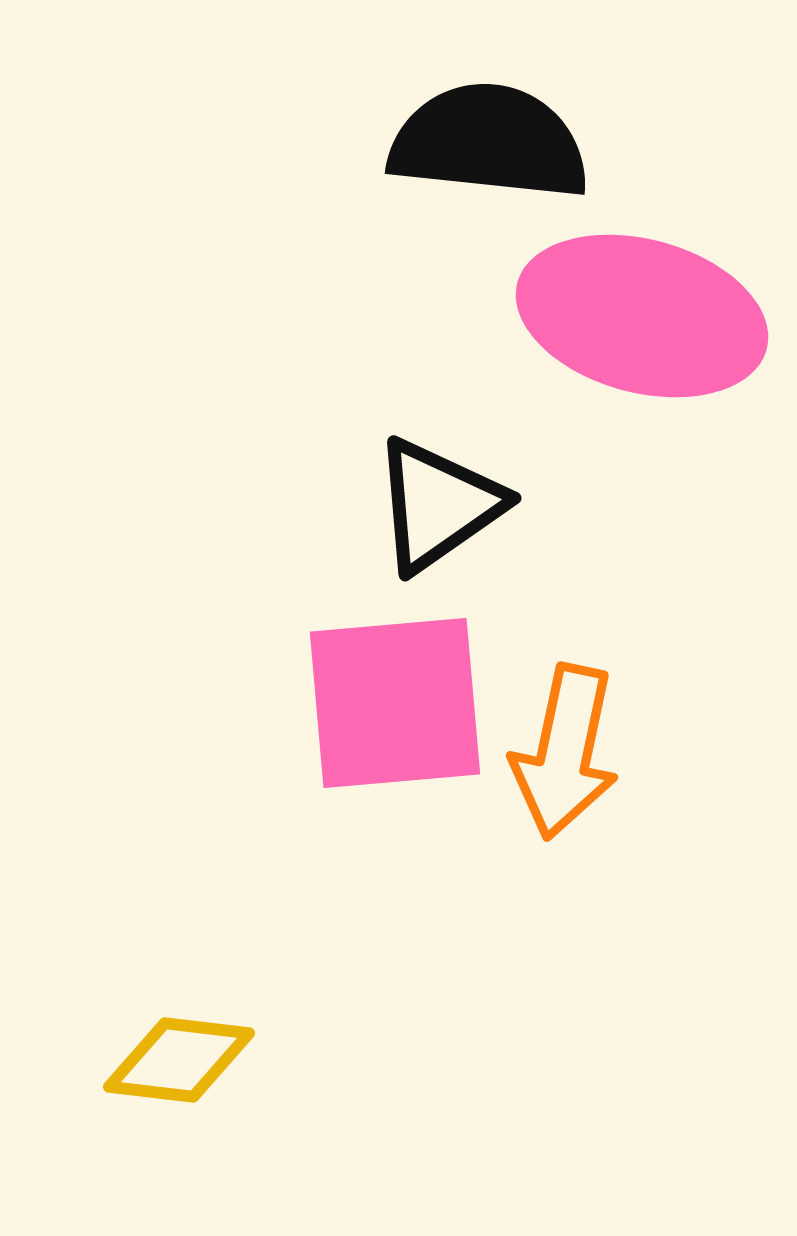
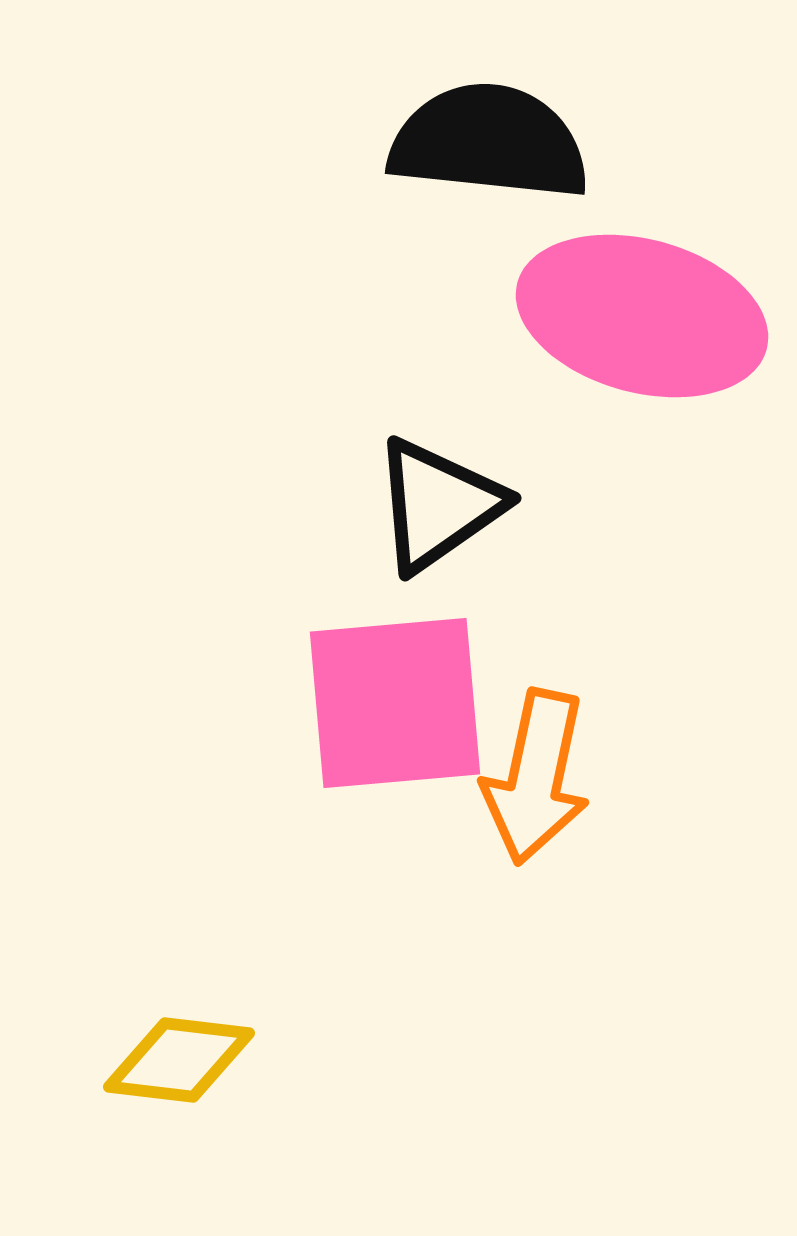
orange arrow: moved 29 px left, 25 px down
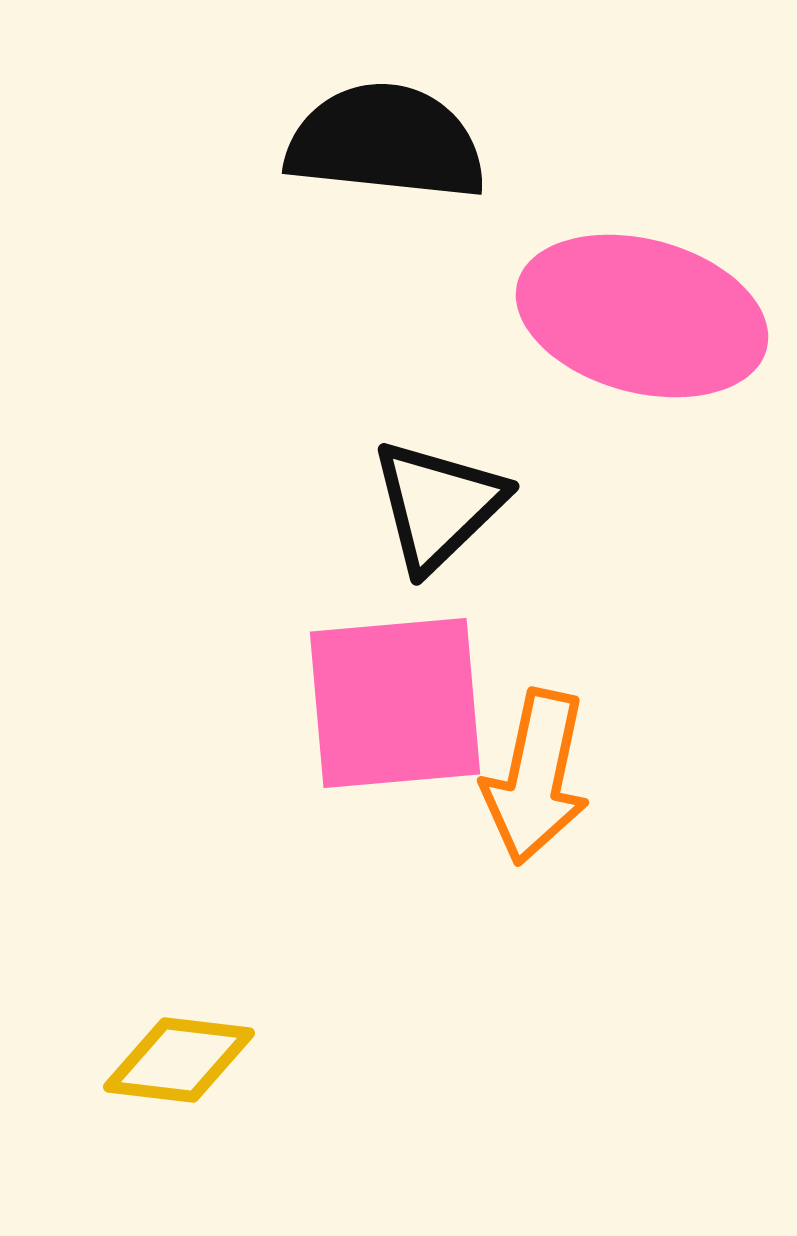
black semicircle: moved 103 px left
black triangle: rotated 9 degrees counterclockwise
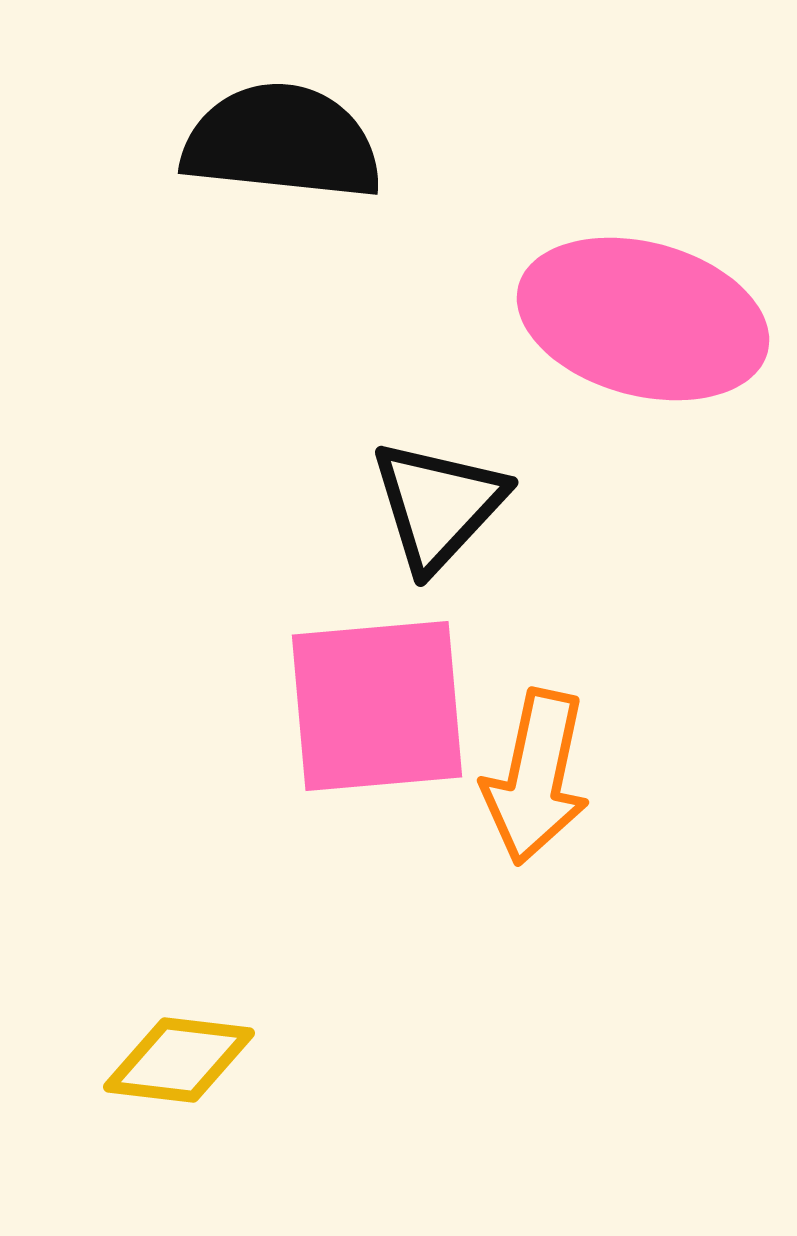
black semicircle: moved 104 px left
pink ellipse: moved 1 px right, 3 px down
black triangle: rotated 3 degrees counterclockwise
pink square: moved 18 px left, 3 px down
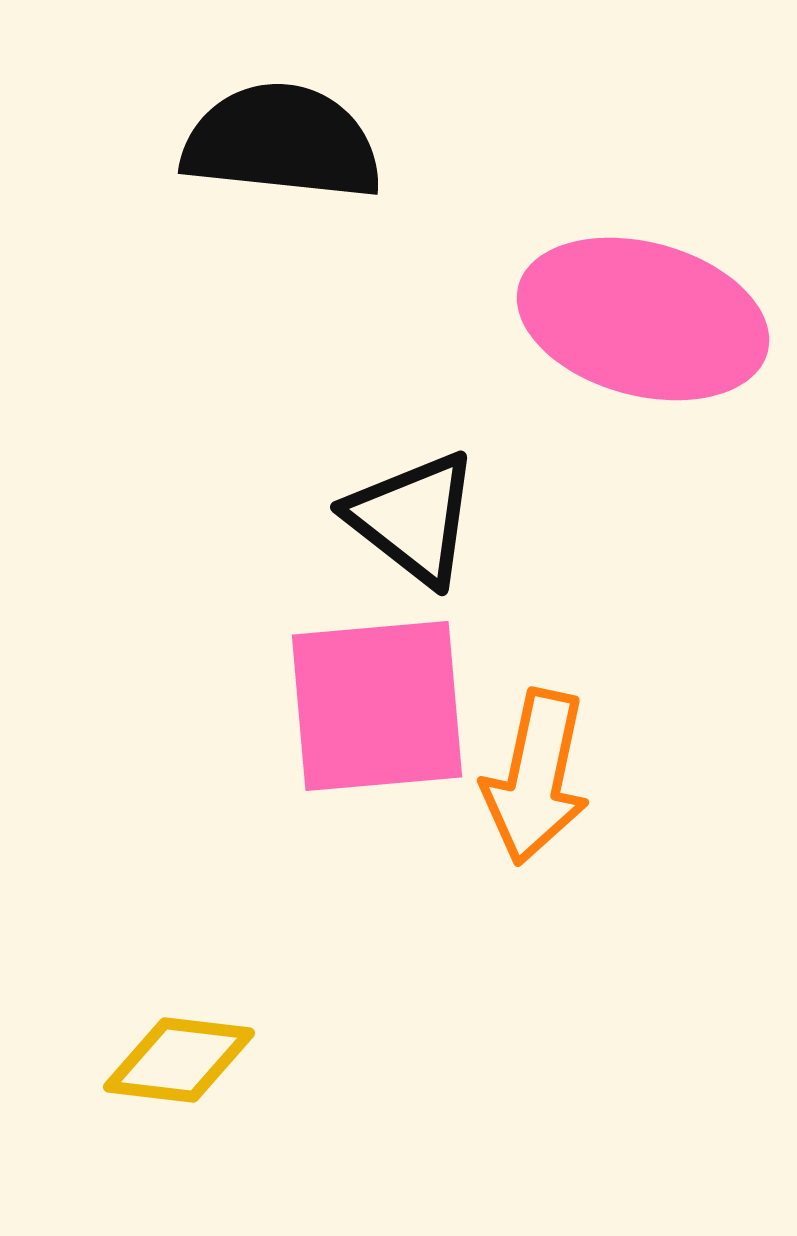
black triangle: moved 25 px left, 13 px down; rotated 35 degrees counterclockwise
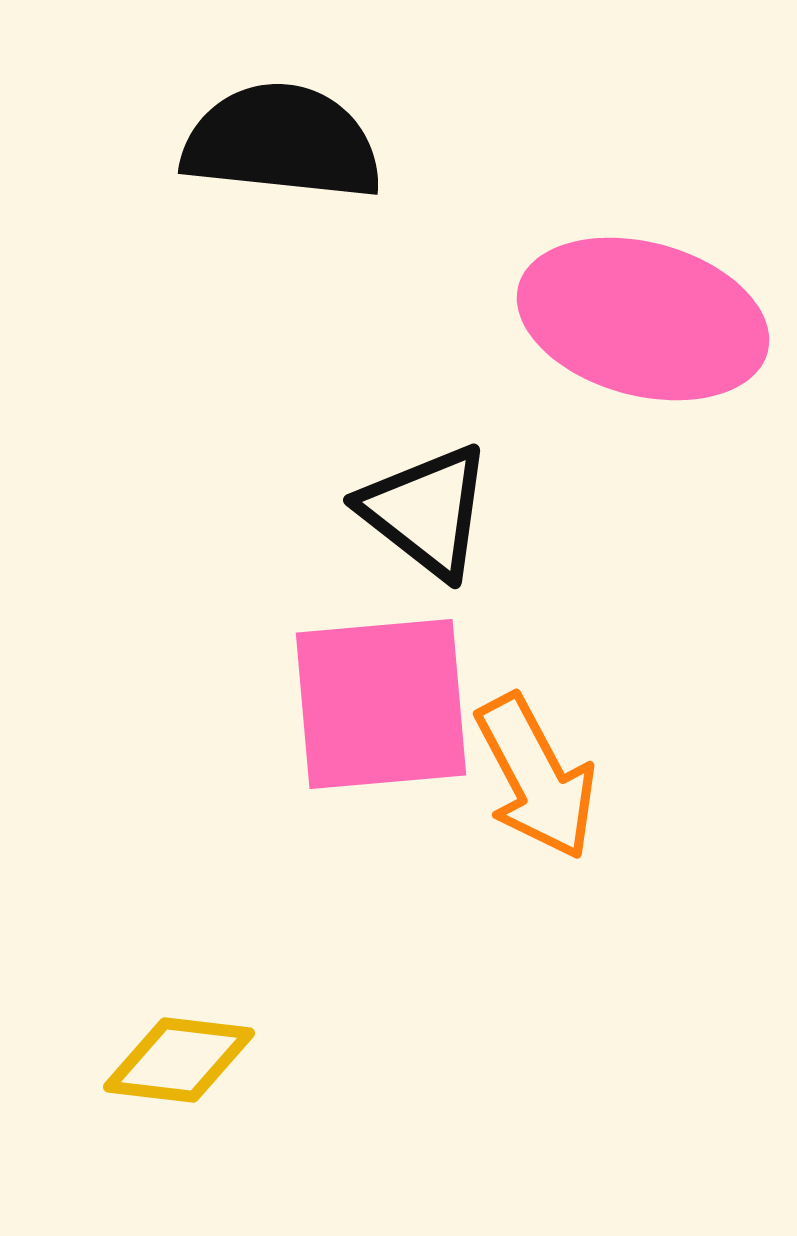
black triangle: moved 13 px right, 7 px up
pink square: moved 4 px right, 2 px up
orange arrow: rotated 40 degrees counterclockwise
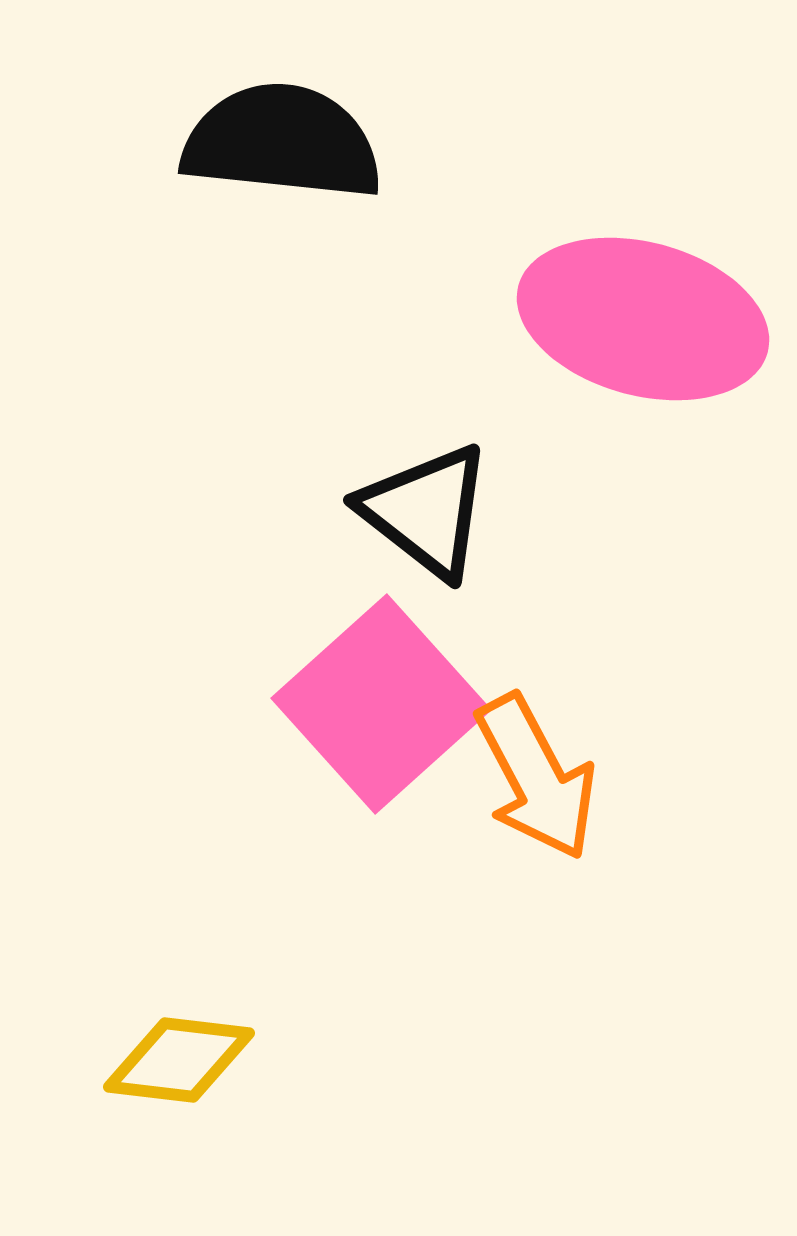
pink square: rotated 37 degrees counterclockwise
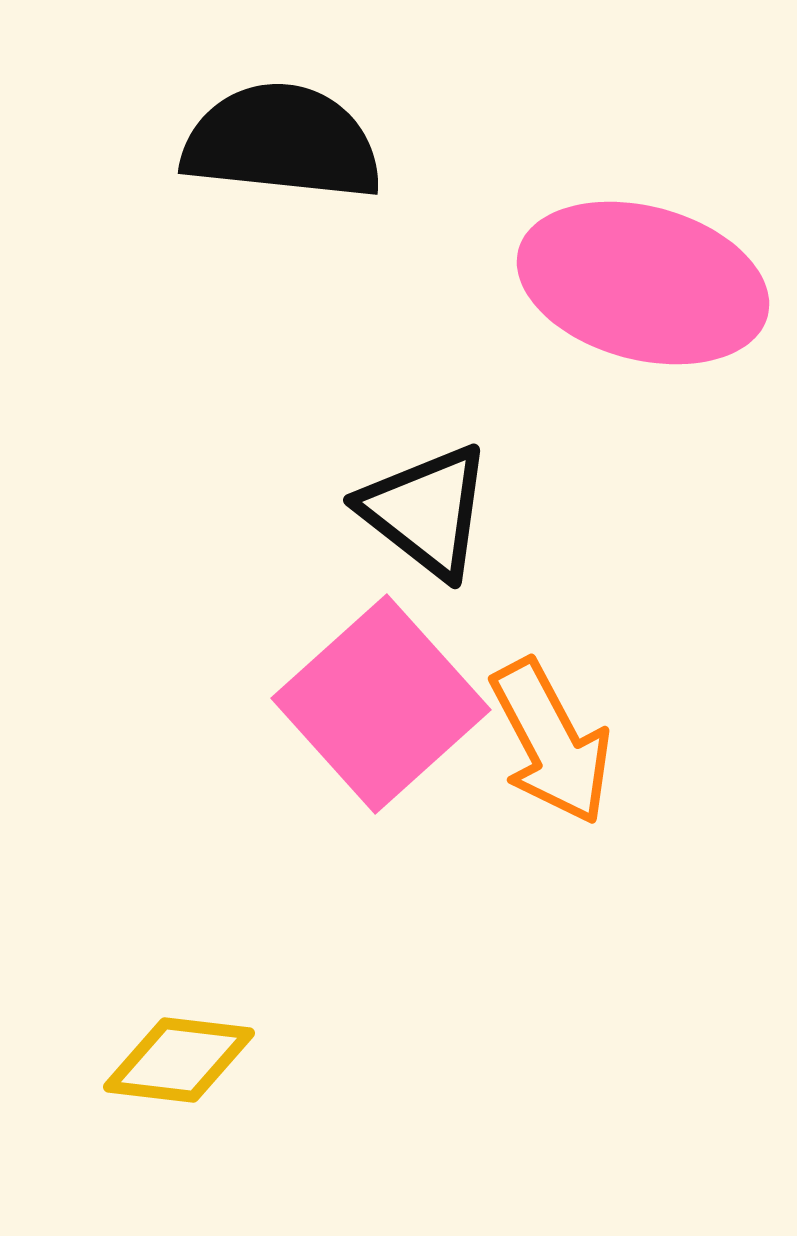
pink ellipse: moved 36 px up
orange arrow: moved 15 px right, 35 px up
